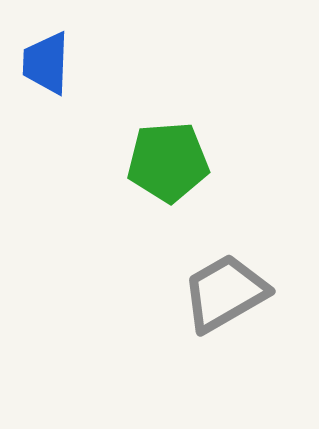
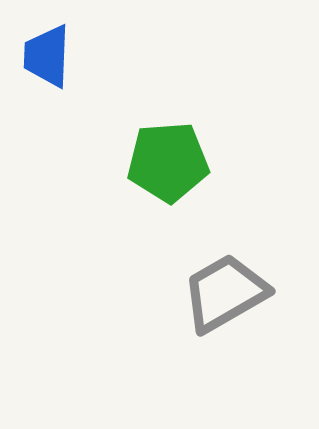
blue trapezoid: moved 1 px right, 7 px up
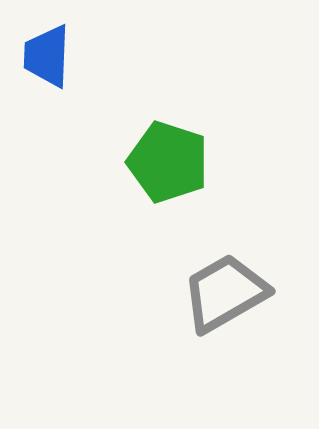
green pentagon: rotated 22 degrees clockwise
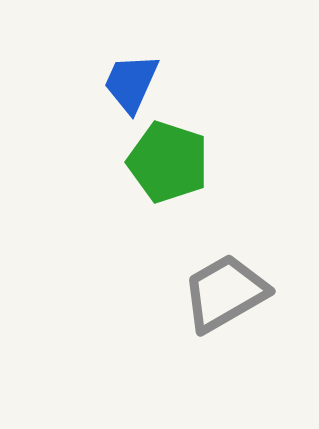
blue trapezoid: moved 84 px right, 27 px down; rotated 22 degrees clockwise
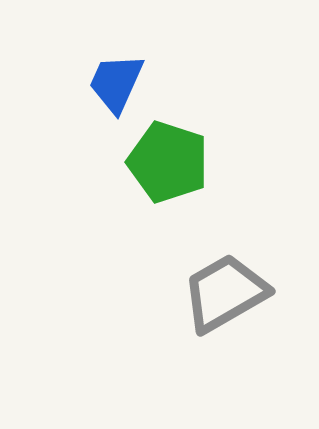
blue trapezoid: moved 15 px left
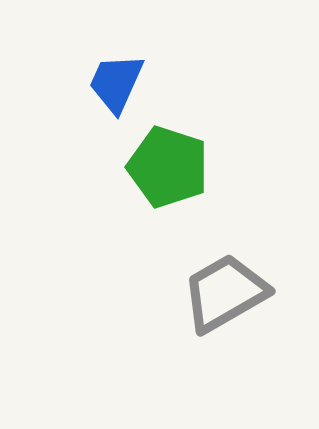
green pentagon: moved 5 px down
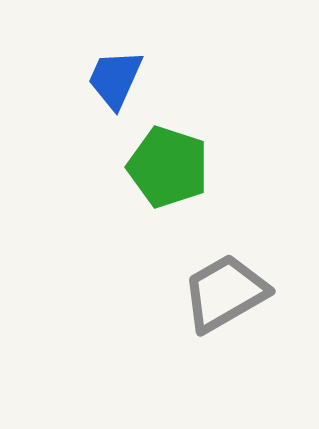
blue trapezoid: moved 1 px left, 4 px up
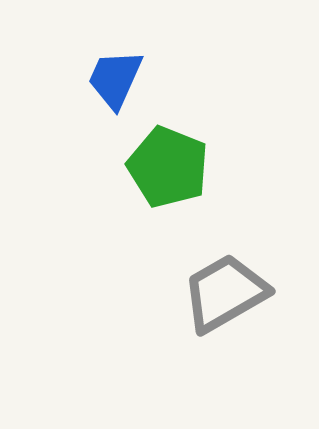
green pentagon: rotated 4 degrees clockwise
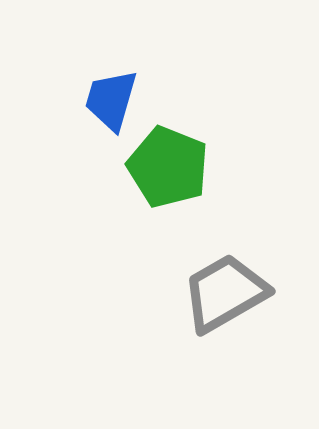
blue trapezoid: moved 4 px left, 21 px down; rotated 8 degrees counterclockwise
